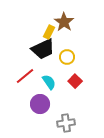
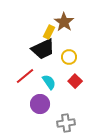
yellow circle: moved 2 px right
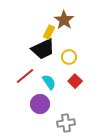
brown star: moved 2 px up
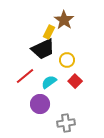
yellow circle: moved 2 px left, 3 px down
cyan semicircle: rotated 91 degrees counterclockwise
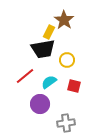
black trapezoid: rotated 15 degrees clockwise
red square: moved 1 px left, 5 px down; rotated 32 degrees counterclockwise
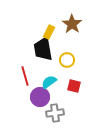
brown star: moved 8 px right, 4 px down
black trapezoid: rotated 90 degrees clockwise
red line: rotated 66 degrees counterclockwise
purple circle: moved 7 px up
gray cross: moved 11 px left, 10 px up
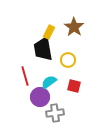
brown star: moved 2 px right, 3 px down
yellow circle: moved 1 px right
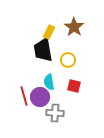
black trapezoid: moved 1 px down
red line: moved 1 px left, 20 px down
cyan semicircle: rotated 63 degrees counterclockwise
gray cross: rotated 12 degrees clockwise
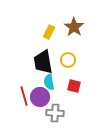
black trapezoid: moved 12 px down
